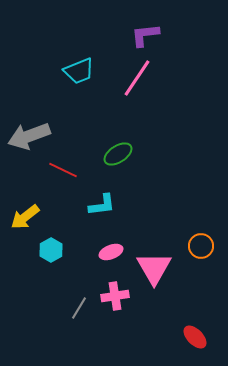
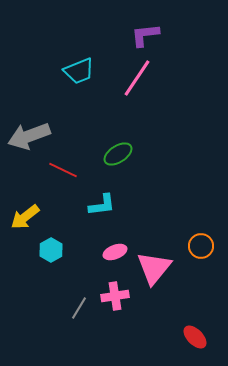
pink ellipse: moved 4 px right
pink triangle: rotated 9 degrees clockwise
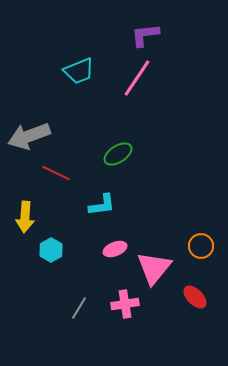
red line: moved 7 px left, 3 px down
yellow arrow: rotated 48 degrees counterclockwise
pink ellipse: moved 3 px up
pink cross: moved 10 px right, 8 px down
red ellipse: moved 40 px up
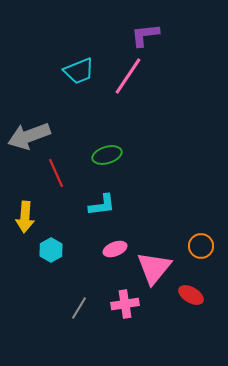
pink line: moved 9 px left, 2 px up
green ellipse: moved 11 px left, 1 px down; rotated 16 degrees clockwise
red line: rotated 40 degrees clockwise
red ellipse: moved 4 px left, 2 px up; rotated 15 degrees counterclockwise
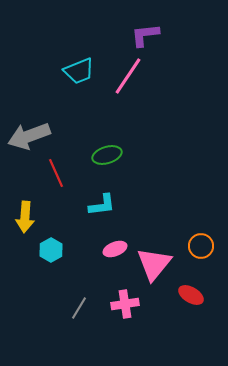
pink triangle: moved 4 px up
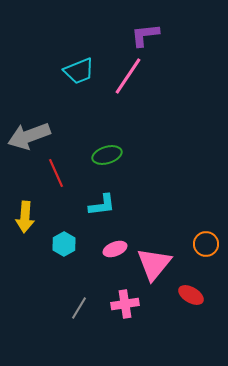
orange circle: moved 5 px right, 2 px up
cyan hexagon: moved 13 px right, 6 px up
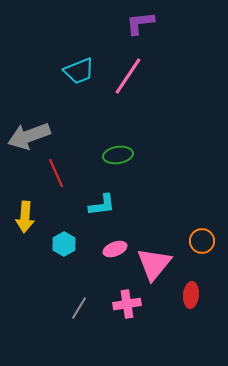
purple L-shape: moved 5 px left, 12 px up
green ellipse: moved 11 px right; rotated 8 degrees clockwise
orange circle: moved 4 px left, 3 px up
red ellipse: rotated 65 degrees clockwise
pink cross: moved 2 px right
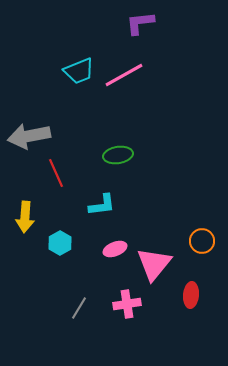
pink line: moved 4 px left, 1 px up; rotated 27 degrees clockwise
gray arrow: rotated 9 degrees clockwise
cyan hexagon: moved 4 px left, 1 px up
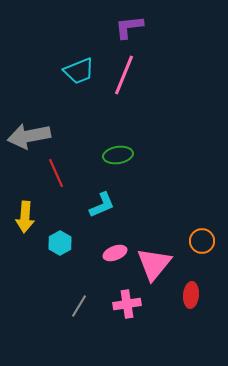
purple L-shape: moved 11 px left, 4 px down
pink line: rotated 39 degrees counterclockwise
cyan L-shape: rotated 16 degrees counterclockwise
pink ellipse: moved 4 px down
gray line: moved 2 px up
